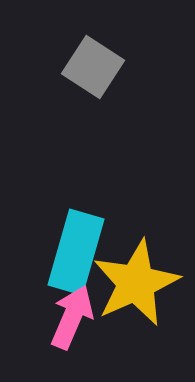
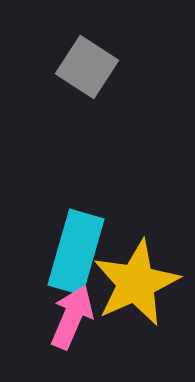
gray square: moved 6 px left
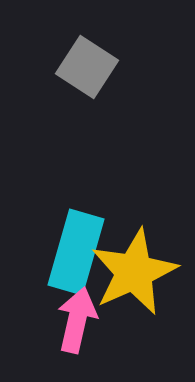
yellow star: moved 2 px left, 11 px up
pink arrow: moved 5 px right, 3 px down; rotated 10 degrees counterclockwise
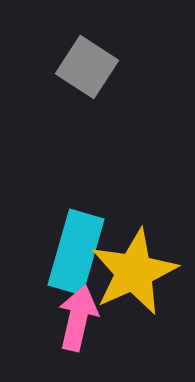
pink arrow: moved 1 px right, 2 px up
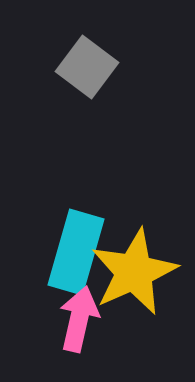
gray square: rotated 4 degrees clockwise
pink arrow: moved 1 px right, 1 px down
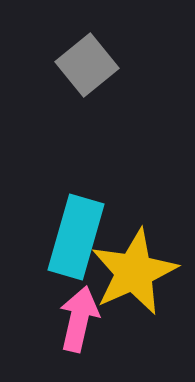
gray square: moved 2 px up; rotated 14 degrees clockwise
cyan rectangle: moved 15 px up
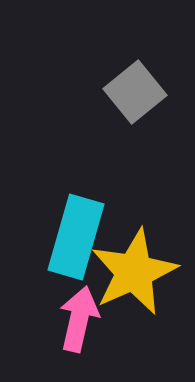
gray square: moved 48 px right, 27 px down
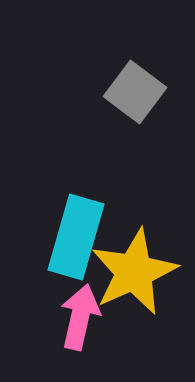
gray square: rotated 14 degrees counterclockwise
pink arrow: moved 1 px right, 2 px up
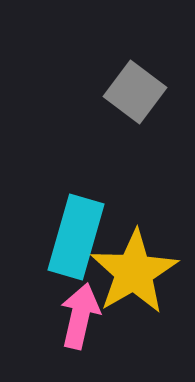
yellow star: rotated 6 degrees counterclockwise
pink arrow: moved 1 px up
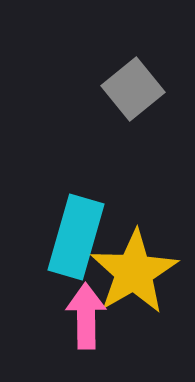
gray square: moved 2 px left, 3 px up; rotated 14 degrees clockwise
pink arrow: moved 6 px right; rotated 14 degrees counterclockwise
